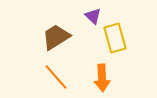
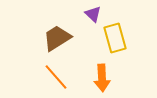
purple triangle: moved 2 px up
brown trapezoid: moved 1 px right, 1 px down
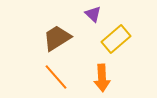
yellow rectangle: moved 1 px right, 1 px down; rotated 64 degrees clockwise
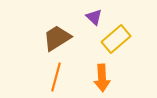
purple triangle: moved 1 px right, 3 px down
orange line: rotated 56 degrees clockwise
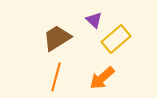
purple triangle: moved 3 px down
orange arrow: rotated 52 degrees clockwise
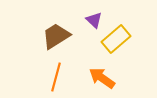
brown trapezoid: moved 1 px left, 2 px up
orange arrow: rotated 76 degrees clockwise
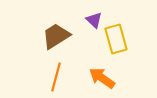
yellow rectangle: rotated 64 degrees counterclockwise
